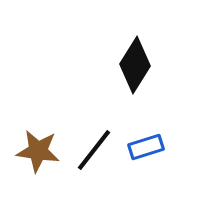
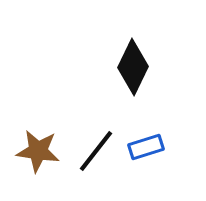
black diamond: moved 2 px left, 2 px down; rotated 6 degrees counterclockwise
black line: moved 2 px right, 1 px down
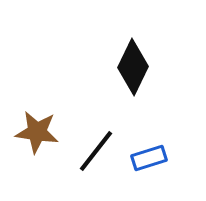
blue rectangle: moved 3 px right, 11 px down
brown star: moved 1 px left, 19 px up
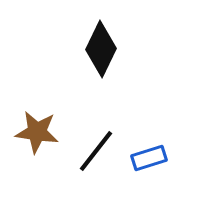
black diamond: moved 32 px left, 18 px up
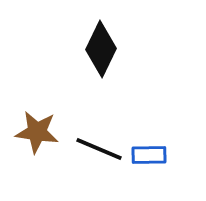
black line: moved 3 px right, 2 px up; rotated 75 degrees clockwise
blue rectangle: moved 3 px up; rotated 16 degrees clockwise
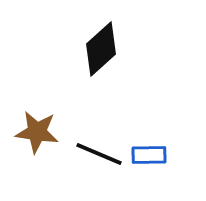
black diamond: rotated 22 degrees clockwise
black line: moved 5 px down
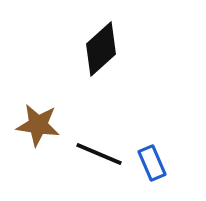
brown star: moved 1 px right, 7 px up
blue rectangle: moved 3 px right, 8 px down; rotated 68 degrees clockwise
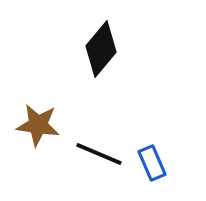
black diamond: rotated 8 degrees counterclockwise
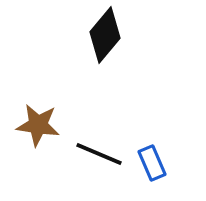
black diamond: moved 4 px right, 14 px up
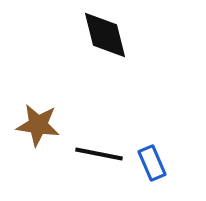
black diamond: rotated 54 degrees counterclockwise
black line: rotated 12 degrees counterclockwise
